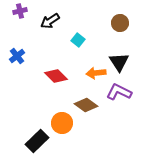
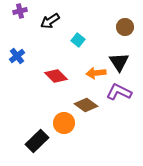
brown circle: moved 5 px right, 4 px down
orange circle: moved 2 px right
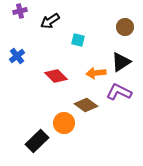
cyan square: rotated 24 degrees counterclockwise
black triangle: moved 2 px right; rotated 30 degrees clockwise
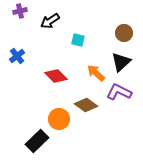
brown circle: moved 1 px left, 6 px down
black triangle: rotated 10 degrees counterclockwise
orange arrow: rotated 48 degrees clockwise
orange circle: moved 5 px left, 4 px up
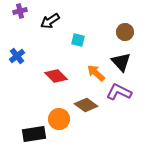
brown circle: moved 1 px right, 1 px up
black triangle: rotated 30 degrees counterclockwise
black rectangle: moved 3 px left, 7 px up; rotated 35 degrees clockwise
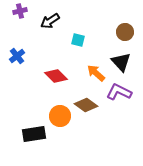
orange circle: moved 1 px right, 3 px up
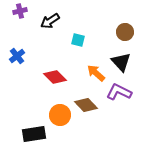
red diamond: moved 1 px left, 1 px down
brown diamond: rotated 10 degrees clockwise
orange circle: moved 1 px up
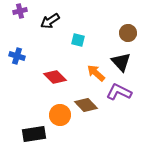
brown circle: moved 3 px right, 1 px down
blue cross: rotated 35 degrees counterclockwise
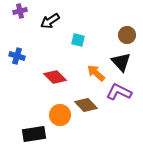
brown circle: moved 1 px left, 2 px down
